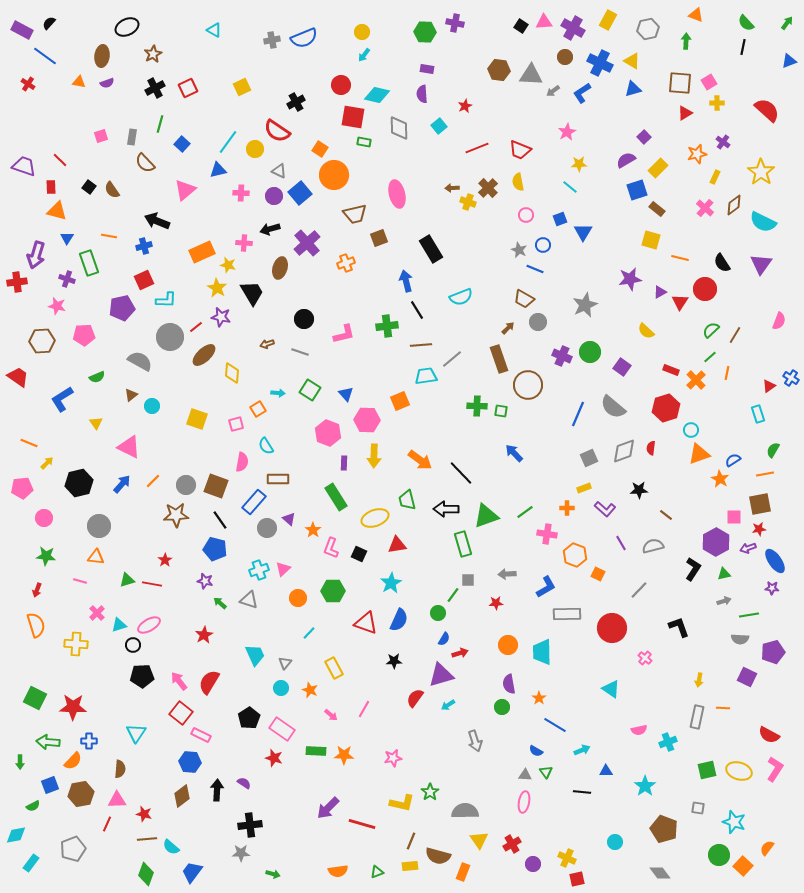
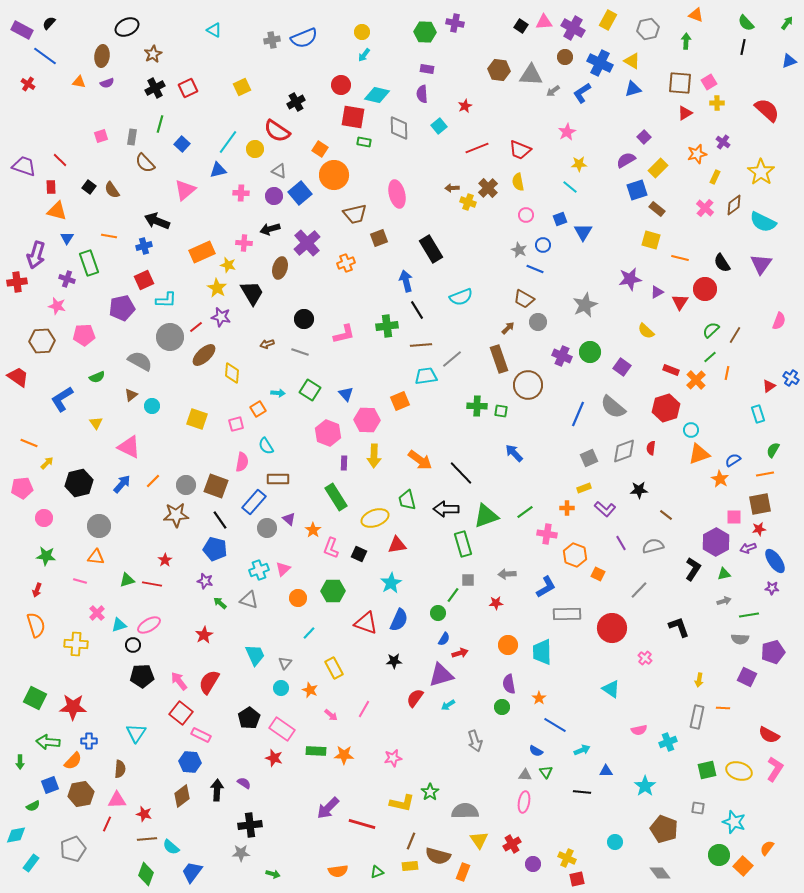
purple triangle at (660, 292): moved 3 px left
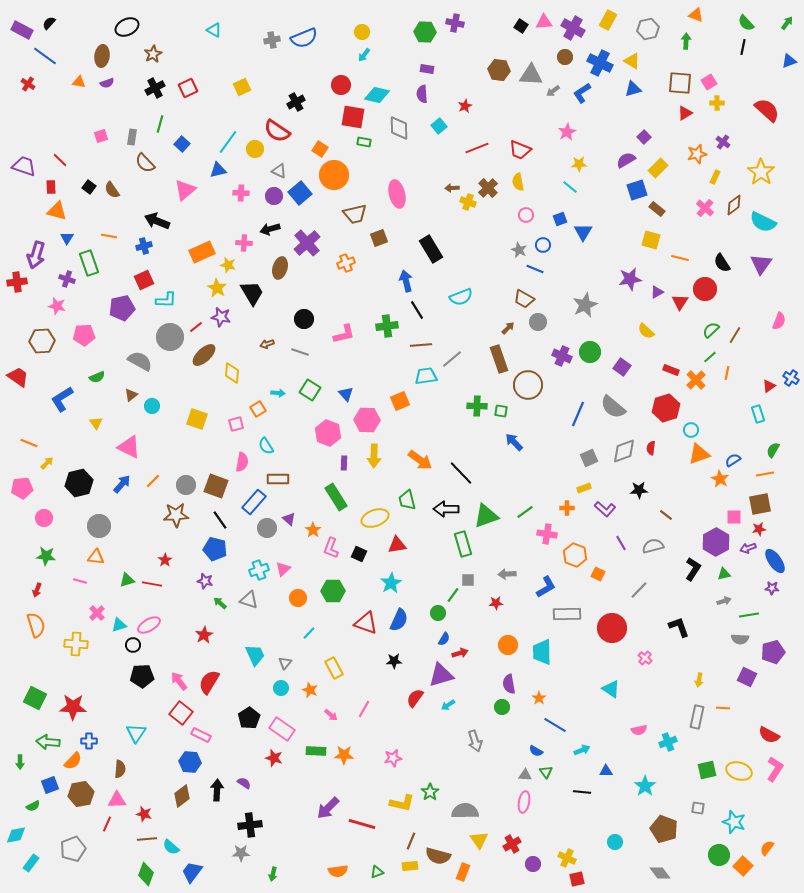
blue arrow at (514, 453): moved 11 px up
green arrow at (273, 874): rotated 88 degrees clockwise
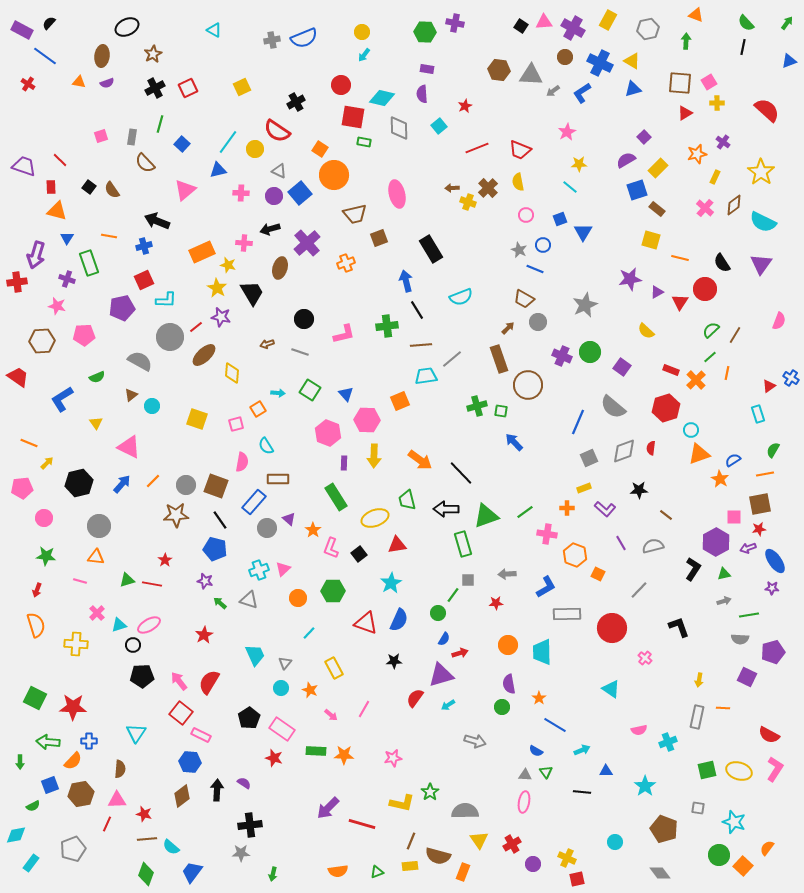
cyan diamond at (377, 95): moved 5 px right, 3 px down
green cross at (477, 406): rotated 18 degrees counterclockwise
blue line at (578, 414): moved 8 px down
black square at (359, 554): rotated 28 degrees clockwise
gray arrow at (475, 741): rotated 55 degrees counterclockwise
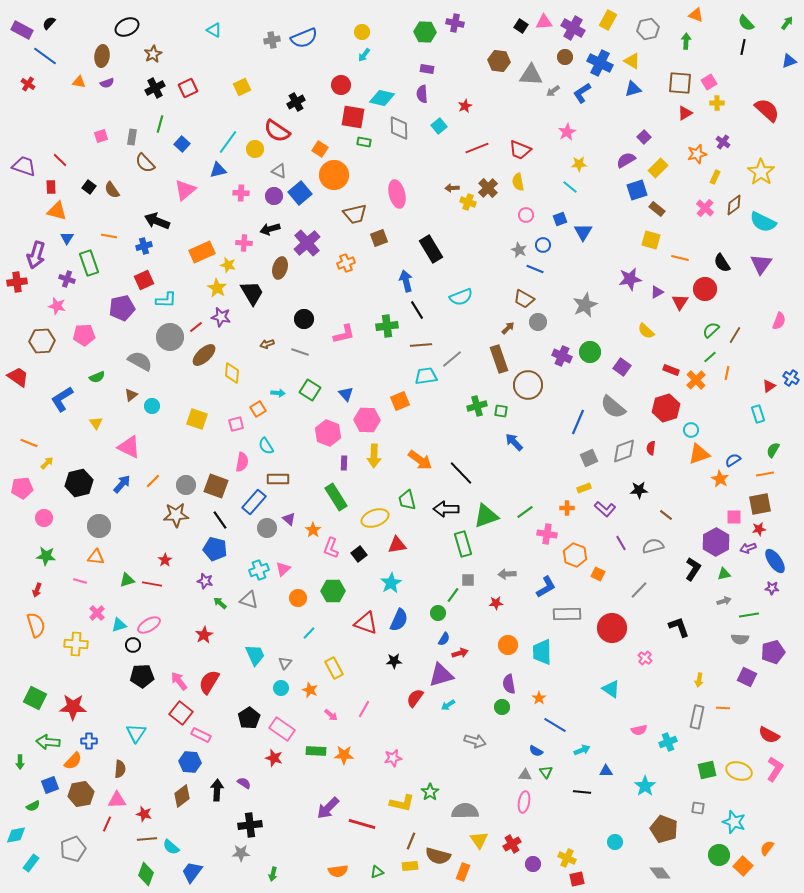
brown hexagon at (499, 70): moved 9 px up
